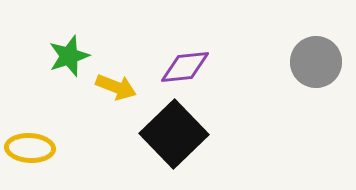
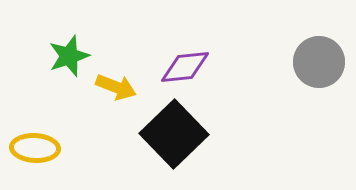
gray circle: moved 3 px right
yellow ellipse: moved 5 px right
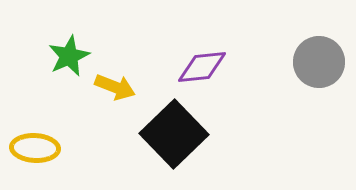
green star: rotated 6 degrees counterclockwise
purple diamond: moved 17 px right
yellow arrow: moved 1 px left
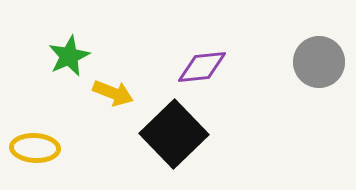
yellow arrow: moved 2 px left, 6 px down
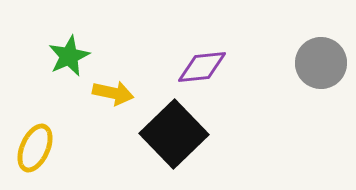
gray circle: moved 2 px right, 1 px down
yellow arrow: rotated 9 degrees counterclockwise
yellow ellipse: rotated 69 degrees counterclockwise
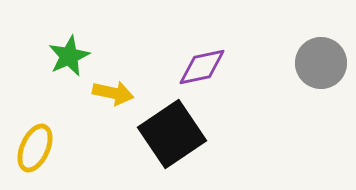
purple diamond: rotated 6 degrees counterclockwise
black square: moved 2 px left; rotated 10 degrees clockwise
